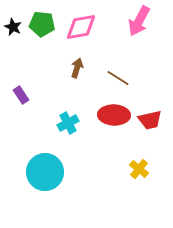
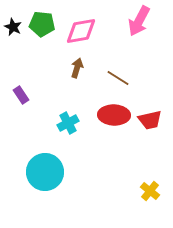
pink diamond: moved 4 px down
yellow cross: moved 11 px right, 22 px down
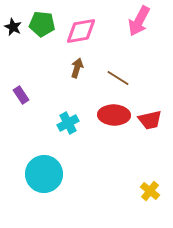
cyan circle: moved 1 px left, 2 px down
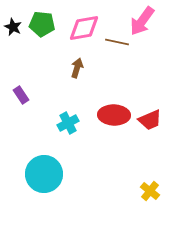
pink arrow: moved 3 px right; rotated 8 degrees clockwise
pink diamond: moved 3 px right, 3 px up
brown line: moved 1 px left, 36 px up; rotated 20 degrees counterclockwise
red trapezoid: rotated 10 degrees counterclockwise
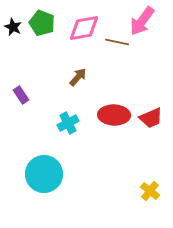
green pentagon: moved 1 px up; rotated 15 degrees clockwise
brown arrow: moved 1 px right, 9 px down; rotated 24 degrees clockwise
red trapezoid: moved 1 px right, 2 px up
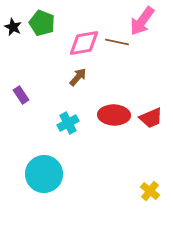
pink diamond: moved 15 px down
